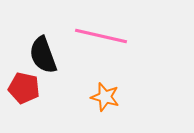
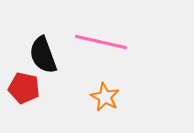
pink line: moved 6 px down
orange star: rotated 12 degrees clockwise
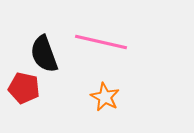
black semicircle: moved 1 px right, 1 px up
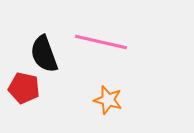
orange star: moved 3 px right, 3 px down; rotated 12 degrees counterclockwise
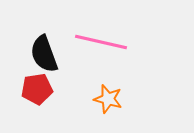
red pentagon: moved 13 px right, 1 px down; rotated 20 degrees counterclockwise
orange star: moved 1 px up
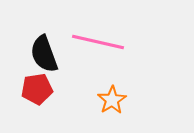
pink line: moved 3 px left
orange star: moved 4 px right, 1 px down; rotated 24 degrees clockwise
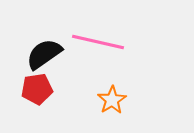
black semicircle: rotated 75 degrees clockwise
